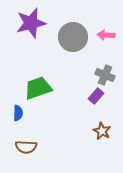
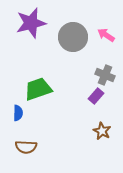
pink arrow: rotated 30 degrees clockwise
green trapezoid: moved 1 px down
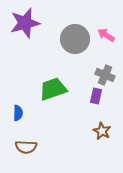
purple star: moved 6 px left
gray circle: moved 2 px right, 2 px down
green trapezoid: moved 15 px right
purple rectangle: rotated 28 degrees counterclockwise
